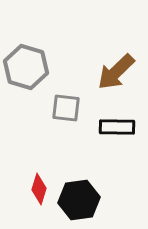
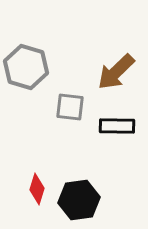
gray square: moved 4 px right, 1 px up
black rectangle: moved 1 px up
red diamond: moved 2 px left
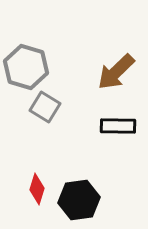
gray square: moved 25 px left; rotated 24 degrees clockwise
black rectangle: moved 1 px right
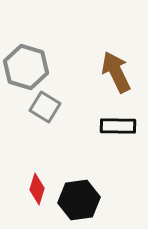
brown arrow: rotated 108 degrees clockwise
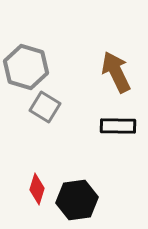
black hexagon: moved 2 px left
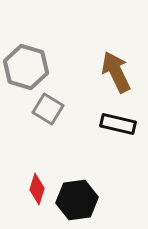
gray square: moved 3 px right, 2 px down
black rectangle: moved 2 px up; rotated 12 degrees clockwise
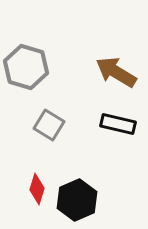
brown arrow: rotated 33 degrees counterclockwise
gray square: moved 1 px right, 16 px down
black hexagon: rotated 15 degrees counterclockwise
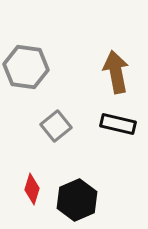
gray hexagon: rotated 9 degrees counterclockwise
brown arrow: rotated 48 degrees clockwise
gray square: moved 7 px right, 1 px down; rotated 20 degrees clockwise
red diamond: moved 5 px left
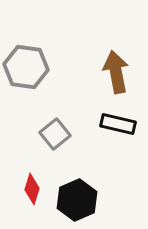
gray square: moved 1 px left, 8 px down
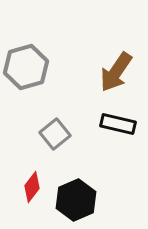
gray hexagon: rotated 24 degrees counterclockwise
brown arrow: rotated 135 degrees counterclockwise
red diamond: moved 2 px up; rotated 20 degrees clockwise
black hexagon: moved 1 px left
